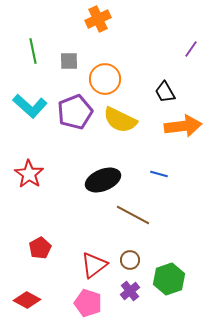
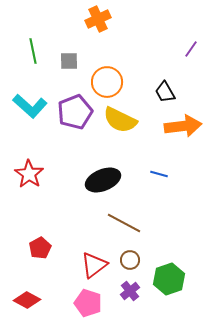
orange circle: moved 2 px right, 3 px down
brown line: moved 9 px left, 8 px down
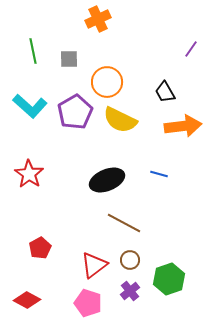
gray square: moved 2 px up
purple pentagon: rotated 8 degrees counterclockwise
black ellipse: moved 4 px right
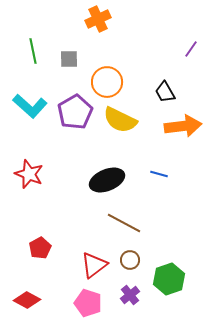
red star: rotated 12 degrees counterclockwise
purple cross: moved 4 px down
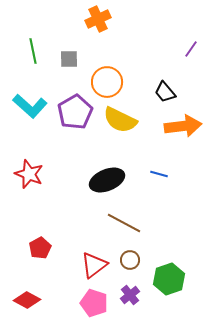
black trapezoid: rotated 10 degrees counterclockwise
pink pentagon: moved 6 px right
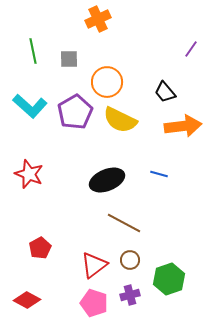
purple cross: rotated 24 degrees clockwise
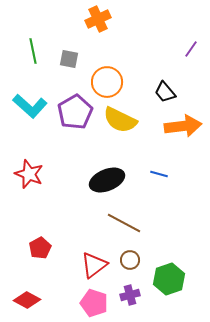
gray square: rotated 12 degrees clockwise
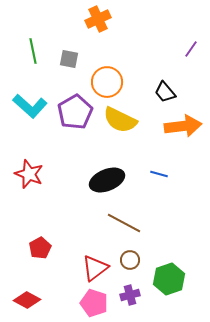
red triangle: moved 1 px right, 3 px down
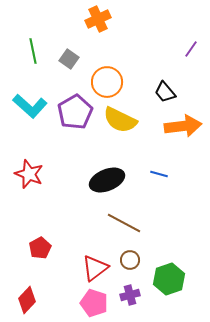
gray square: rotated 24 degrees clockwise
red diamond: rotated 76 degrees counterclockwise
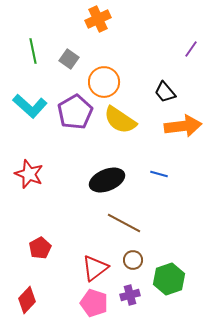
orange circle: moved 3 px left
yellow semicircle: rotated 8 degrees clockwise
brown circle: moved 3 px right
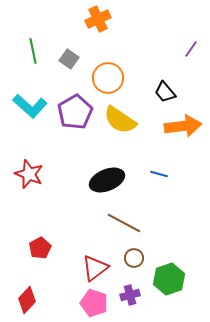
orange circle: moved 4 px right, 4 px up
brown circle: moved 1 px right, 2 px up
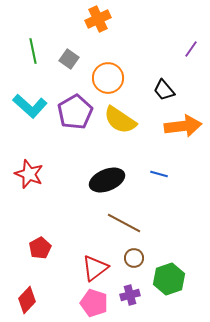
black trapezoid: moved 1 px left, 2 px up
